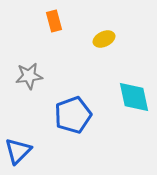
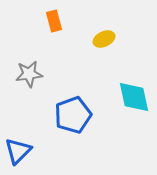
gray star: moved 2 px up
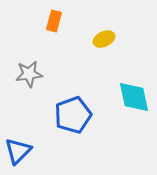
orange rectangle: rotated 30 degrees clockwise
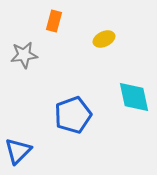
gray star: moved 5 px left, 19 px up
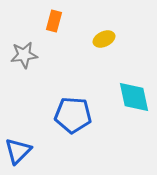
blue pentagon: rotated 24 degrees clockwise
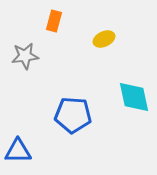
gray star: moved 1 px right, 1 px down
blue triangle: rotated 44 degrees clockwise
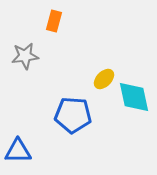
yellow ellipse: moved 40 px down; rotated 20 degrees counterclockwise
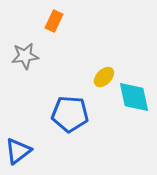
orange rectangle: rotated 10 degrees clockwise
yellow ellipse: moved 2 px up
blue pentagon: moved 3 px left, 1 px up
blue triangle: rotated 36 degrees counterclockwise
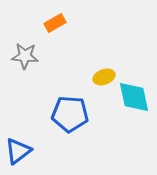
orange rectangle: moved 1 px right, 2 px down; rotated 35 degrees clockwise
gray star: rotated 12 degrees clockwise
yellow ellipse: rotated 25 degrees clockwise
